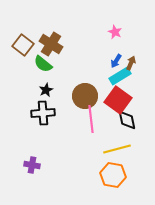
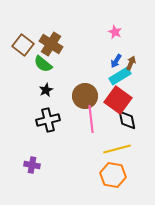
black cross: moved 5 px right, 7 px down; rotated 10 degrees counterclockwise
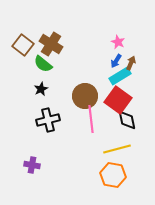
pink star: moved 3 px right, 10 px down
black star: moved 5 px left, 1 px up
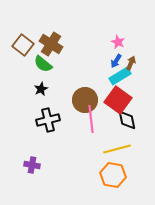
brown circle: moved 4 px down
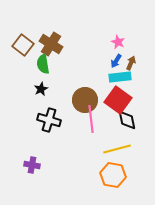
green semicircle: rotated 42 degrees clockwise
cyan rectangle: moved 1 px down; rotated 25 degrees clockwise
black cross: moved 1 px right; rotated 30 degrees clockwise
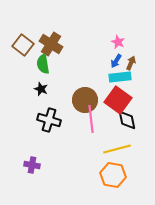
black star: rotated 24 degrees counterclockwise
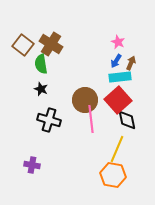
green semicircle: moved 2 px left
red square: rotated 12 degrees clockwise
yellow line: rotated 52 degrees counterclockwise
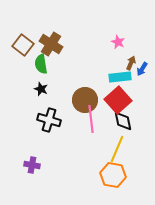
blue arrow: moved 26 px right, 8 px down
black diamond: moved 4 px left, 1 px down
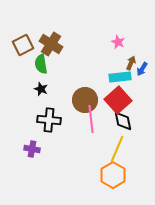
brown square: rotated 25 degrees clockwise
black cross: rotated 10 degrees counterclockwise
purple cross: moved 16 px up
orange hexagon: rotated 20 degrees clockwise
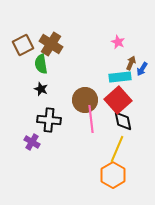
purple cross: moved 7 px up; rotated 21 degrees clockwise
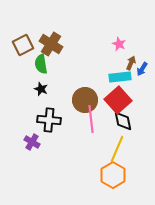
pink star: moved 1 px right, 2 px down
